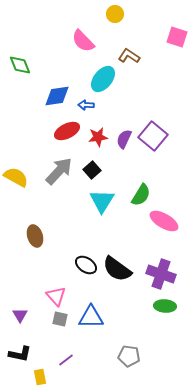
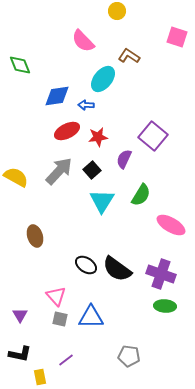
yellow circle: moved 2 px right, 3 px up
purple semicircle: moved 20 px down
pink ellipse: moved 7 px right, 4 px down
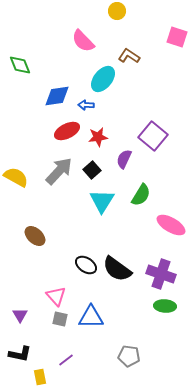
brown ellipse: rotated 30 degrees counterclockwise
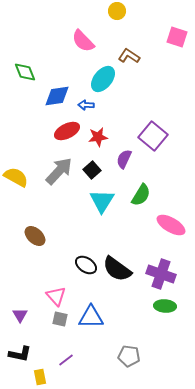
green diamond: moved 5 px right, 7 px down
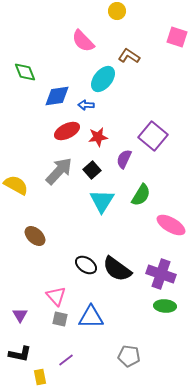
yellow semicircle: moved 8 px down
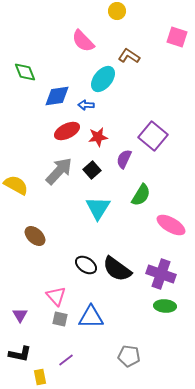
cyan triangle: moved 4 px left, 7 px down
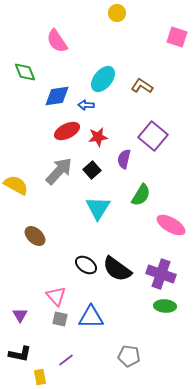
yellow circle: moved 2 px down
pink semicircle: moved 26 px left; rotated 10 degrees clockwise
brown L-shape: moved 13 px right, 30 px down
purple semicircle: rotated 12 degrees counterclockwise
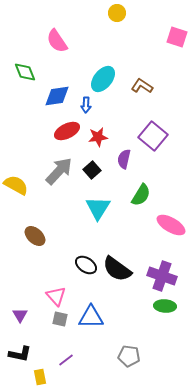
blue arrow: rotated 91 degrees counterclockwise
purple cross: moved 1 px right, 2 px down
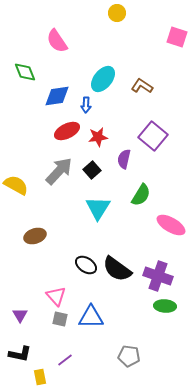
brown ellipse: rotated 60 degrees counterclockwise
purple cross: moved 4 px left
purple line: moved 1 px left
